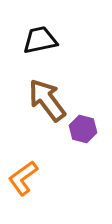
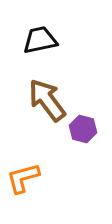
orange L-shape: rotated 21 degrees clockwise
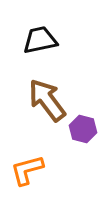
orange L-shape: moved 4 px right, 8 px up
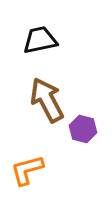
brown arrow: rotated 9 degrees clockwise
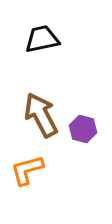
black trapezoid: moved 2 px right, 1 px up
brown arrow: moved 6 px left, 15 px down
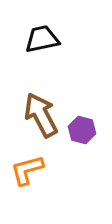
purple hexagon: moved 1 px left, 1 px down
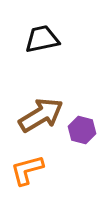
brown arrow: rotated 87 degrees clockwise
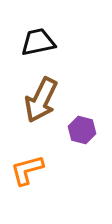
black trapezoid: moved 4 px left, 3 px down
brown arrow: moved 15 px up; rotated 147 degrees clockwise
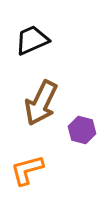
black trapezoid: moved 6 px left, 2 px up; rotated 12 degrees counterclockwise
brown arrow: moved 3 px down
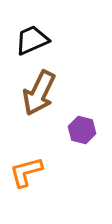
brown arrow: moved 2 px left, 10 px up
orange L-shape: moved 1 px left, 2 px down
